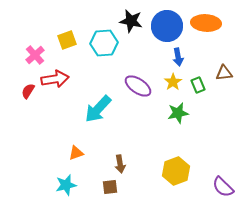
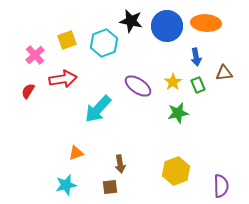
cyan hexagon: rotated 16 degrees counterclockwise
blue arrow: moved 18 px right
red arrow: moved 8 px right
purple semicircle: moved 2 px left, 1 px up; rotated 135 degrees counterclockwise
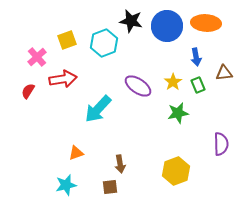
pink cross: moved 2 px right, 2 px down
purple semicircle: moved 42 px up
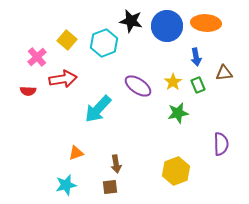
yellow square: rotated 30 degrees counterclockwise
red semicircle: rotated 119 degrees counterclockwise
brown arrow: moved 4 px left
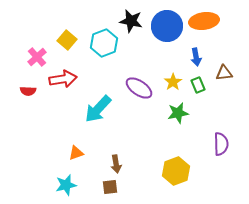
orange ellipse: moved 2 px left, 2 px up; rotated 12 degrees counterclockwise
purple ellipse: moved 1 px right, 2 px down
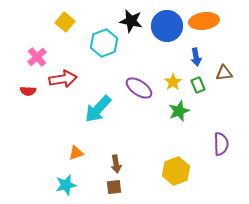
yellow square: moved 2 px left, 18 px up
green star: moved 1 px right, 2 px up; rotated 10 degrees counterclockwise
brown square: moved 4 px right
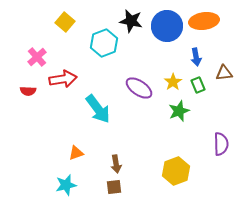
cyan arrow: rotated 80 degrees counterclockwise
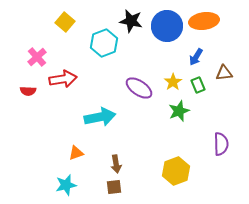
blue arrow: rotated 42 degrees clockwise
cyan arrow: moved 2 px right, 8 px down; rotated 64 degrees counterclockwise
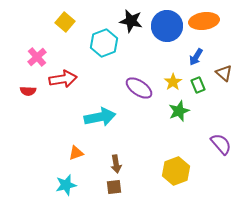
brown triangle: rotated 48 degrees clockwise
purple semicircle: rotated 40 degrees counterclockwise
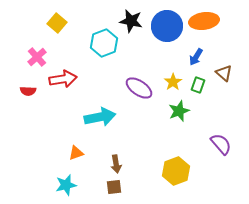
yellow square: moved 8 px left, 1 px down
green rectangle: rotated 42 degrees clockwise
